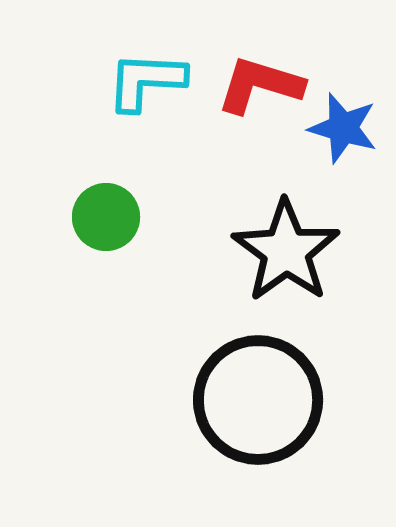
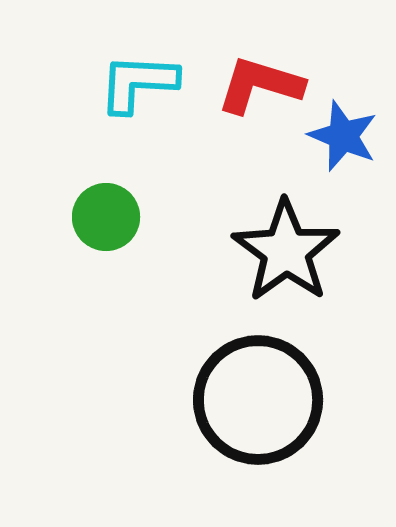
cyan L-shape: moved 8 px left, 2 px down
blue star: moved 8 px down; rotated 6 degrees clockwise
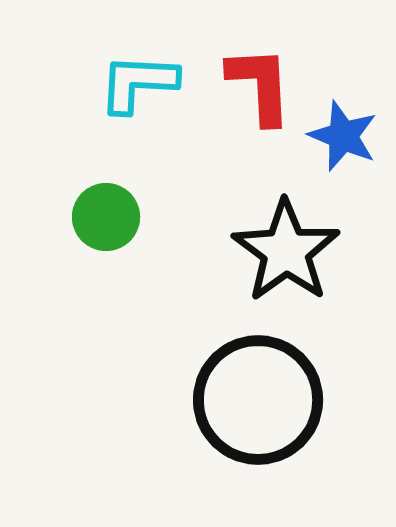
red L-shape: rotated 70 degrees clockwise
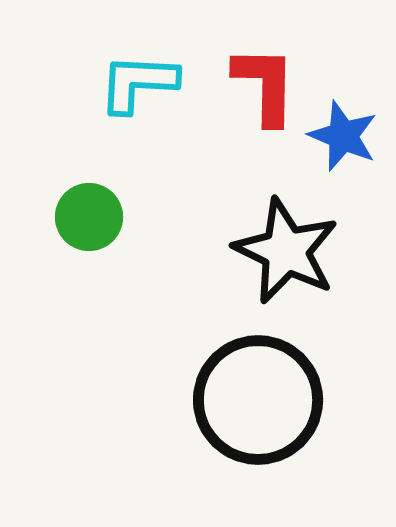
red L-shape: moved 5 px right; rotated 4 degrees clockwise
green circle: moved 17 px left
black star: rotated 10 degrees counterclockwise
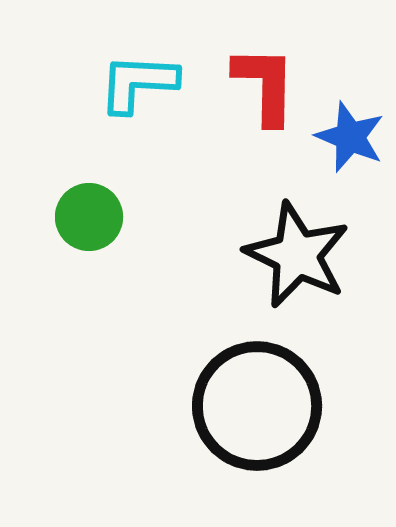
blue star: moved 7 px right, 1 px down
black star: moved 11 px right, 4 px down
black circle: moved 1 px left, 6 px down
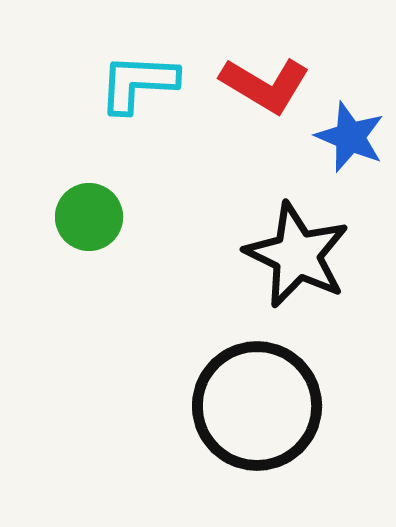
red L-shape: rotated 120 degrees clockwise
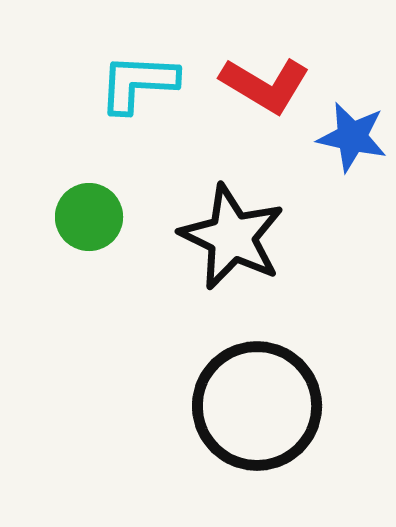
blue star: moved 2 px right; rotated 10 degrees counterclockwise
black star: moved 65 px left, 18 px up
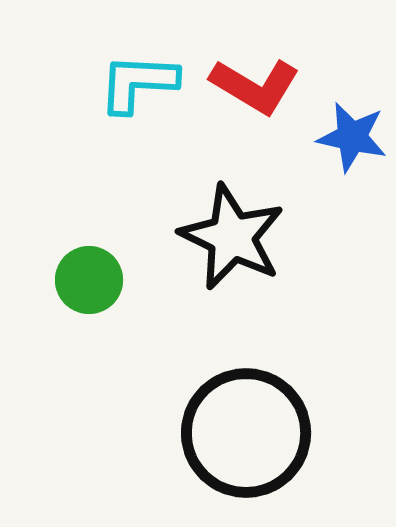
red L-shape: moved 10 px left, 1 px down
green circle: moved 63 px down
black circle: moved 11 px left, 27 px down
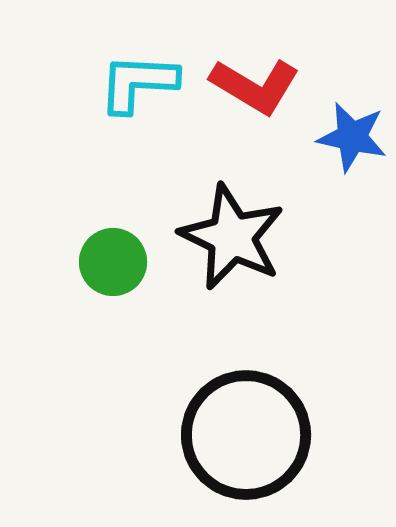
green circle: moved 24 px right, 18 px up
black circle: moved 2 px down
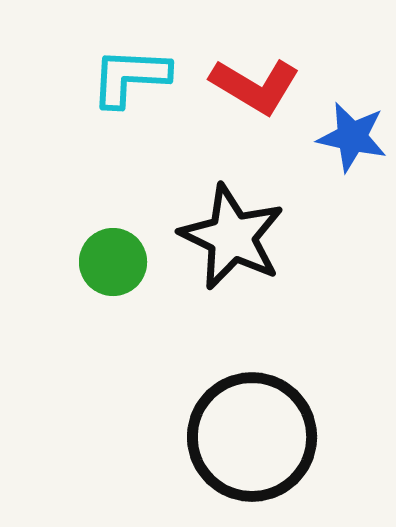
cyan L-shape: moved 8 px left, 6 px up
black circle: moved 6 px right, 2 px down
